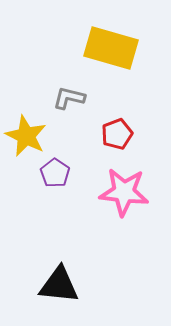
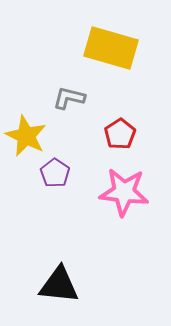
red pentagon: moved 3 px right; rotated 12 degrees counterclockwise
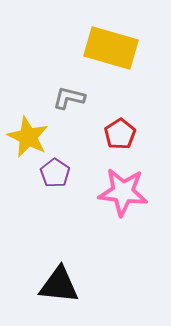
yellow star: moved 2 px right, 1 px down
pink star: moved 1 px left
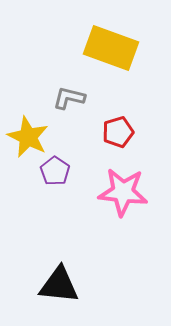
yellow rectangle: rotated 4 degrees clockwise
red pentagon: moved 2 px left, 2 px up; rotated 16 degrees clockwise
purple pentagon: moved 2 px up
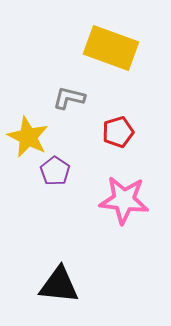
pink star: moved 1 px right, 8 px down
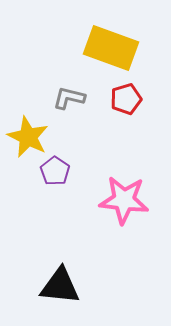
red pentagon: moved 8 px right, 33 px up
black triangle: moved 1 px right, 1 px down
